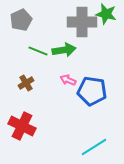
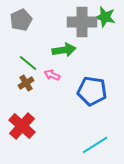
green star: moved 1 px left, 3 px down
green line: moved 10 px left, 12 px down; rotated 18 degrees clockwise
pink arrow: moved 16 px left, 5 px up
red cross: rotated 16 degrees clockwise
cyan line: moved 1 px right, 2 px up
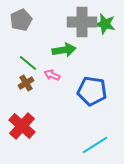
green star: moved 7 px down
